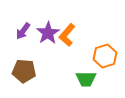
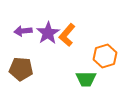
purple arrow: rotated 48 degrees clockwise
brown pentagon: moved 3 px left, 2 px up
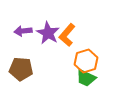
purple star: rotated 10 degrees counterclockwise
orange hexagon: moved 19 px left, 5 px down
green trapezoid: moved 1 px up; rotated 25 degrees clockwise
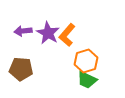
green trapezoid: moved 1 px right, 2 px down
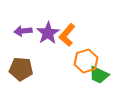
purple star: rotated 10 degrees clockwise
green trapezoid: moved 12 px right, 5 px up
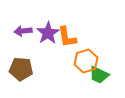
orange L-shape: moved 2 px down; rotated 50 degrees counterclockwise
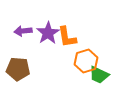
brown pentagon: moved 3 px left
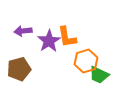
purple star: moved 1 px right, 8 px down
brown pentagon: moved 1 px right; rotated 20 degrees counterclockwise
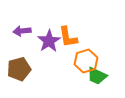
purple arrow: moved 1 px left
orange L-shape: moved 1 px right
green trapezoid: moved 2 px left, 1 px down
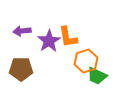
brown pentagon: moved 2 px right; rotated 15 degrees clockwise
